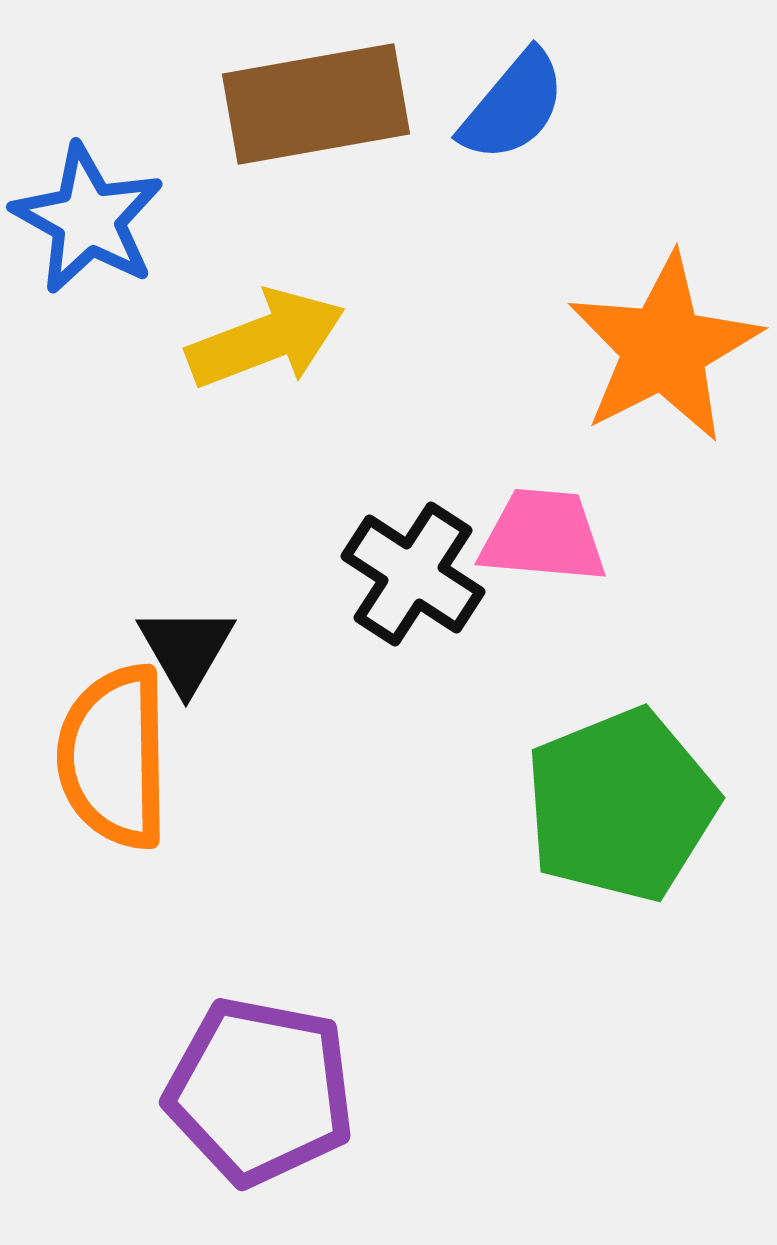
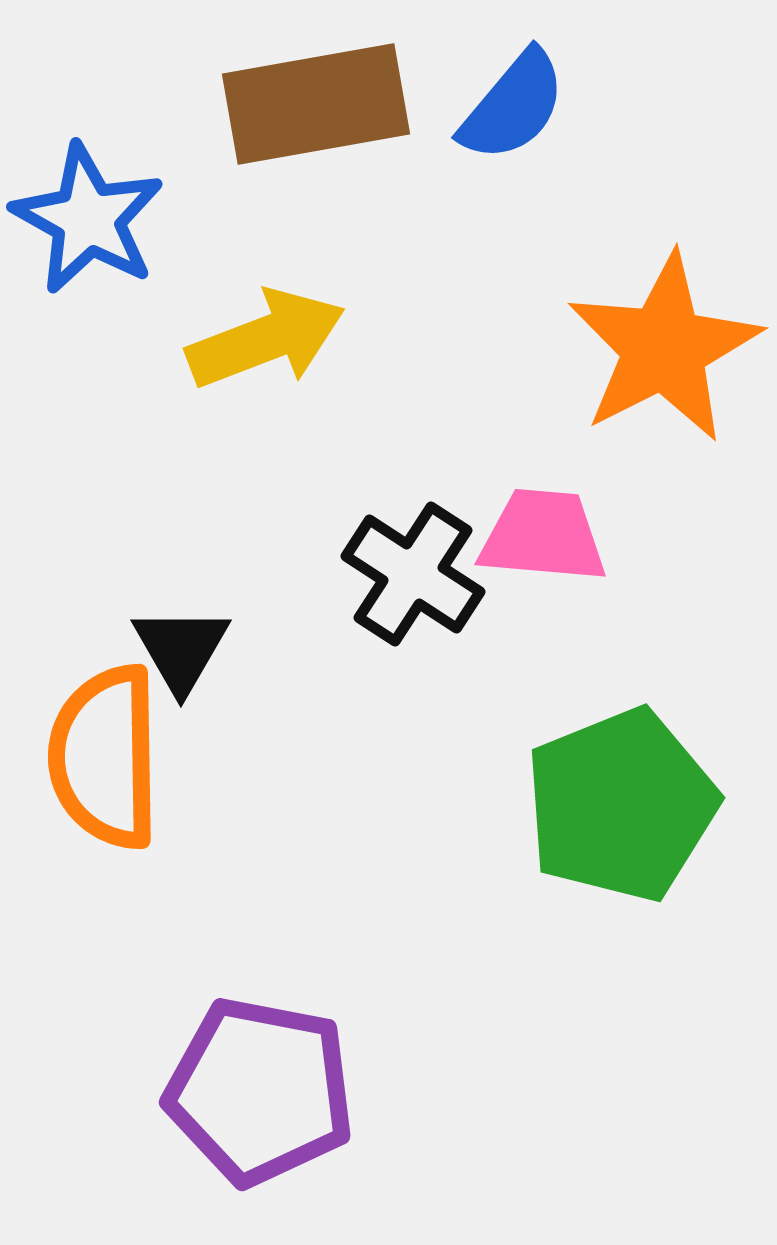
black triangle: moved 5 px left
orange semicircle: moved 9 px left
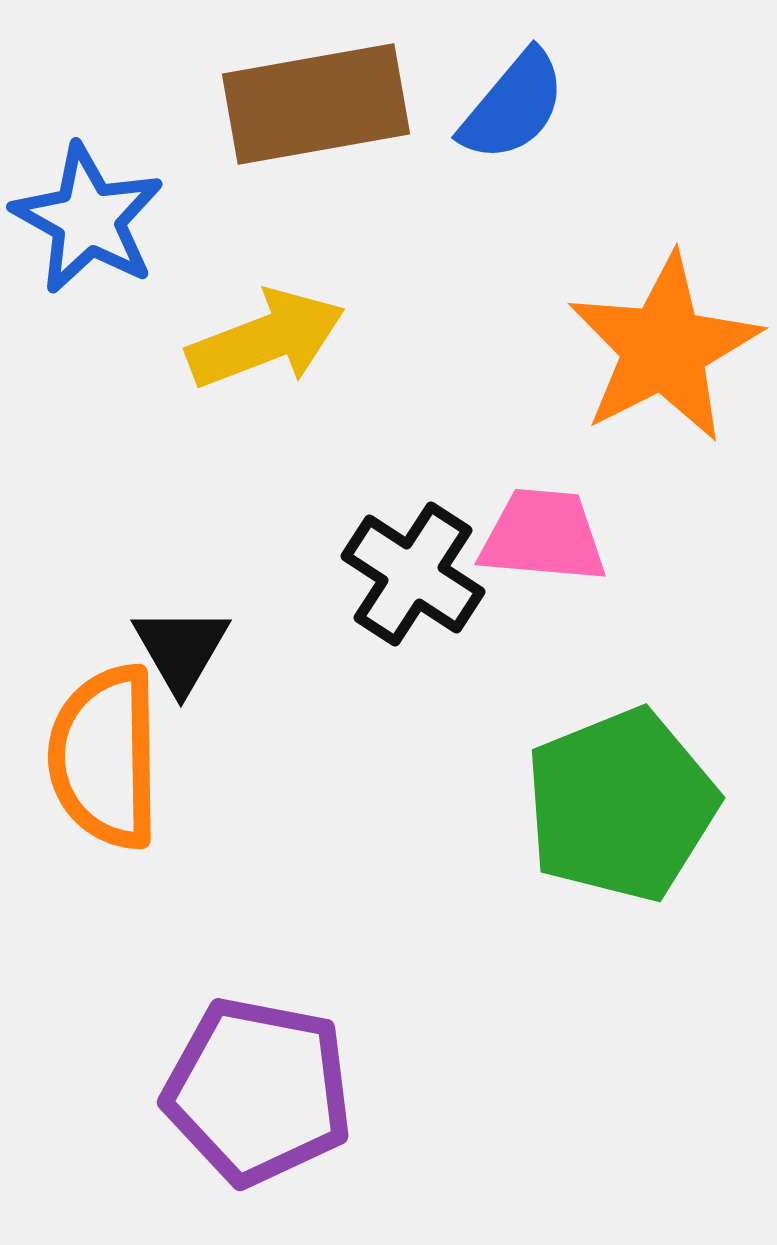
purple pentagon: moved 2 px left
